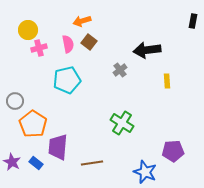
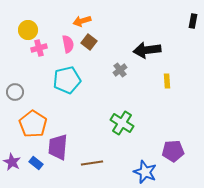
gray circle: moved 9 px up
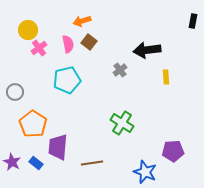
pink cross: rotated 21 degrees counterclockwise
yellow rectangle: moved 1 px left, 4 px up
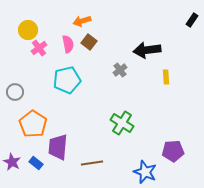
black rectangle: moved 1 px left, 1 px up; rotated 24 degrees clockwise
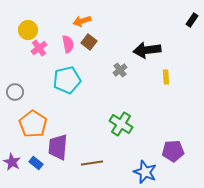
green cross: moved 1 px left, 1 px down
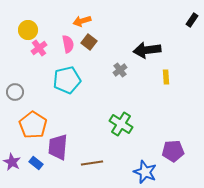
orange pentagon: moved 1 px down
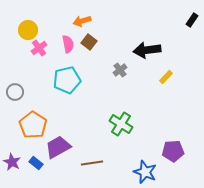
yellow rectangle: rotated 48 degrees clockwise
purple trapezoid: rotated 56 degrees clockwise
